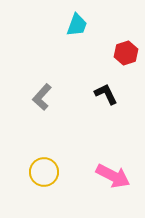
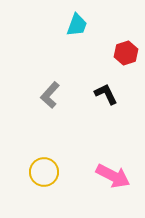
gray L-shape: moved 8 px right, 2 px up
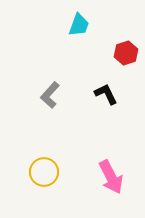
cyan trapezoid: moved 2 px right
pink arrow: moved 2 px left, 1 px down; rotated 36 degrees clockwise
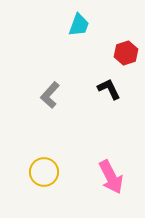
black L-shape: moved 3 px right, 5 px up
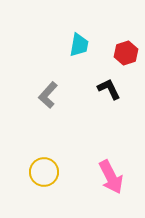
cyan trapezoid: moved 20 px down; rotated 10 degrees counterclockwise
gray L-shape: moved 2 px left
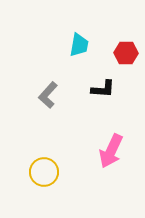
red hexagon: rotated 20 degrees clockwise
black L-shape: moved 6 px left; rotated 120 degrees clockwise
pink arrow: moved 26 px up; rotated 52 degrees clockwise
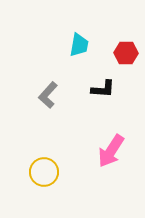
pink arrow: rotated 8 degrees clockwise
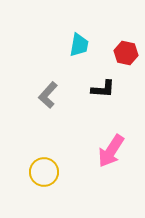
red hexagon: rotated 10 degrees clockwise
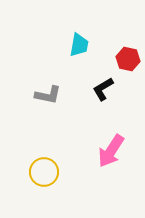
red hexagon: moved 2 px right, 6 px down
black L-shape: rotated 145 degrees clockwise
gray L-shape: rotated 120 degrees counterclockwise
